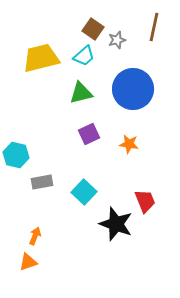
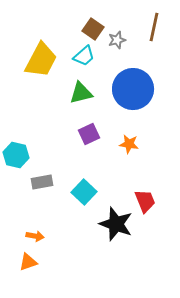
yellow trapezoid: moved 2 px down; rotated 132 degrees clockwise
orange arrow: rotated 78 degrees clockwise
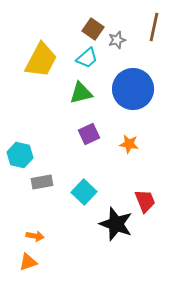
cyan trapezoid: moved 3 px right, 2 px down
cyan hexagon: moved 4 px right
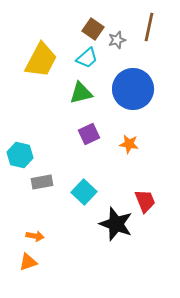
brown line: moved 5 px left
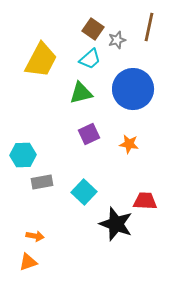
cyan trapezoid: moved 3 px right, 1 px down
cyan hexagon: moved 3 px right; rotated 15 degrees counterclockwise
red trapezoid: rotated 65 degrees counterclockwise
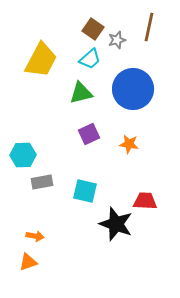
cyan square: moved 1 px right, 1 px up; rotated 30 degrees counterclockwise
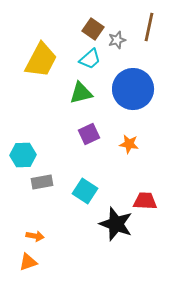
cyan square: rotated 20 degrees clockwise
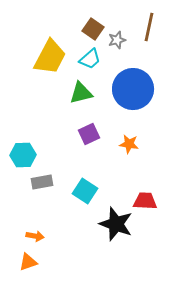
yellow trapezoid: moved 9 px right, 3 px up
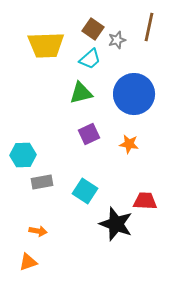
yellow trapezoid: moved 4 px left, 12 px up; rotated 60 degrees clockwise
blue circle: moved 1 px right, 5 px down
orange arrow: moved 3 px right, 5 px up
